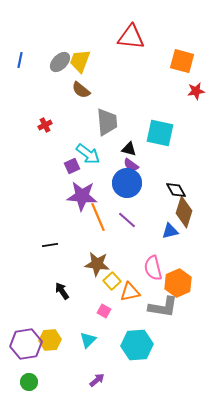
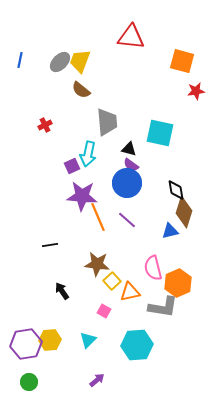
cyan arrow: rotated 65 degrees clockwise
black diamond: rotated 20 degrees clockwise
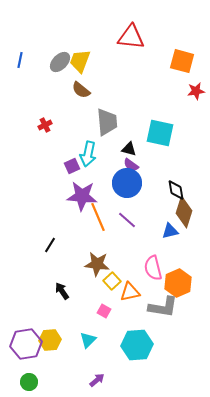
black line: rotated 49 degrees counterclockwise
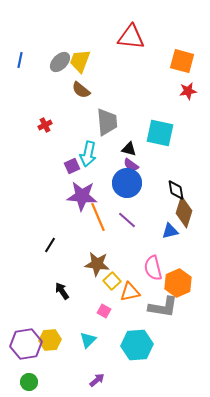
red star: moved 8 px left
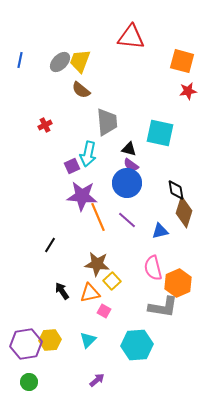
blue triangle: moved 10 px left
orange triangle: moved 40 px left, 1 px down
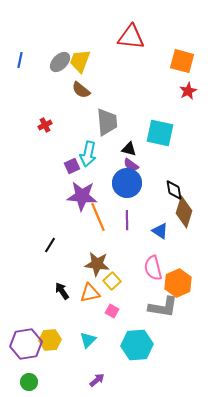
red star: rotated 18 degrees counterclockwise
black diamond: moved 2 px left
purple line: rotated 48 degrees clockwise
blue triangle: rotated 48 degrees clockwise
pink square: moved 8 px right
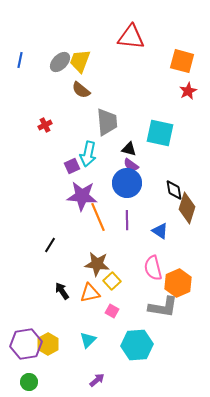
brown diamond: moved 3 px right, 4 px up
yellow hexagon: moved 2 px left, 4 px down; rotated 25 degrees counterclockwise
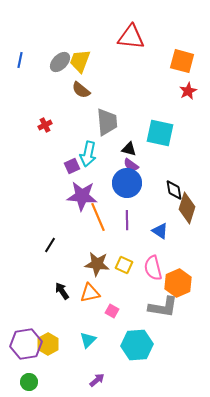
yellow square: moved 12 px right, 16 px up; rotated 24 degrees counterclockwise
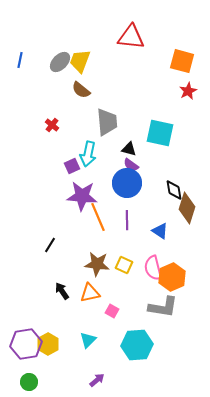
red cross: moved 7 px right; rotated 24 degrees counterclockwise
orange hexagon: moved 6 px left, 6 px up
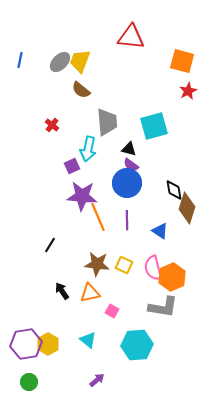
cyan square: moved 6 px left, 7 px up; rotated 28 degrees counterclockwise
cyan arrow: moved 5 px up
cyan triangle: rotated 36 degrees counterclockwise
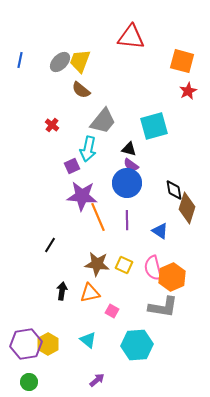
gray trapezoid: moved 4 px left, 1 px up; rotated 44 degrees clockwise
black arrow: rotated 42 degrees clockwise
